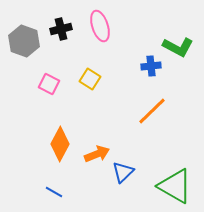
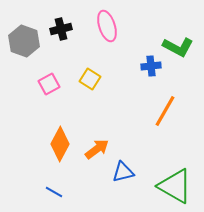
pink ellipse: moved 7 px right
pink square: rotated 35 degrees clockwise
orange line: moved 13 px right; rotated 16 degrees counterclockwise
orange arrow: moved 5 px up; rotated 15 degrees counterclockwise
blue triangle: rotated 30 degrees clockwise
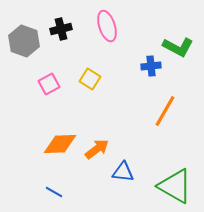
orange diamond: rotated 60 degrees clockwise
blue triangle: rotated 20 degrees clockwise
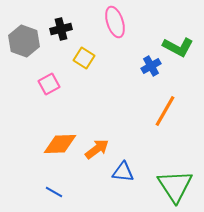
pink ellipse: moved 8 px right, 4 px up
blue cross: rotated 24 degrees counterclockwise
yellow square: moved 6 px left, 21 px up
green triangle: rotated 27 degrees clockwise
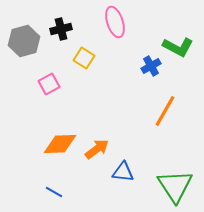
gray hexagon: rotated 24 degrees clockwise
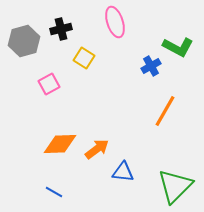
green triangle: rotated 18 degrees clockwise
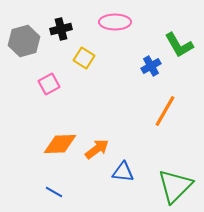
pink ellipse: rotated 72 degrees counterclockwise
green L-shape: moved 1 px right, 2 px up; rotated 32 degrees clockwise
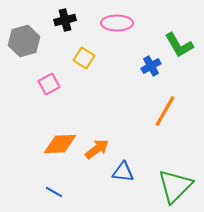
pink ellipse: moved 2 px right, 1 px down
black cross: moved 4 px right, 9 px up
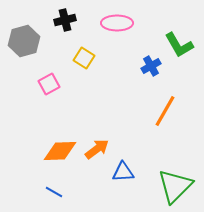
orange diamond: moved 7 px down
blue triangle: rotated 10 degrees counterclockwise
